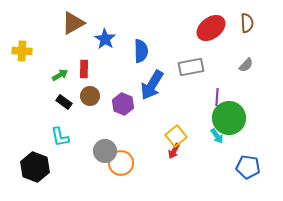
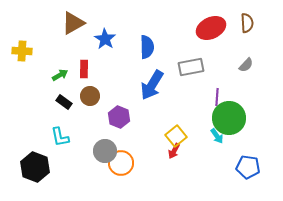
red ellipse: rotated 12 degrees clockwise
blue semicircle: moved 6 px right, 4 px up
purple hexagon: moved 4 px left, 13 px down
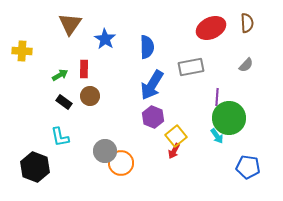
brown triangle: moved 3 px left, 1 px down; rotated 25 degrees counterclockwise
purple hexagon: moved 34 px right
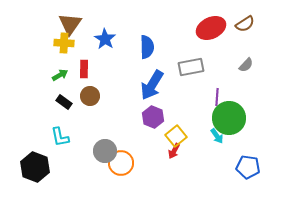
brown semicircle: moved 2 px left, 1 px down; rotated 60 degrees clockwise
yellow cross: moved 42 px right, 8 px up
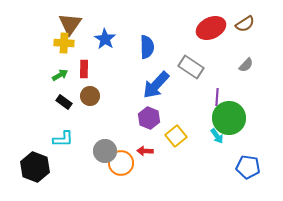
gray rectangle: rotated 45 degrees clockwise
blue arrow: moved 4 px right; rotated 12 degrees clockwise
purple hexagon: moved 4 px left, 1 px down
cyan L-shape: moved 3 px right, 2 px down; rotated 80 degrees counterclockwise
red arrow: moved 29 px left; rotated 63 degrees clockwise
